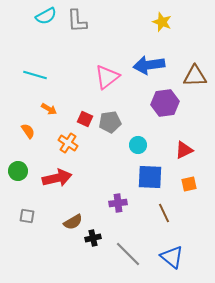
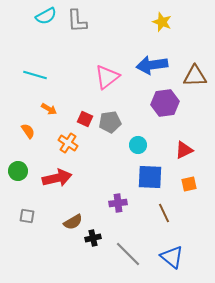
blue arrow: moved 3 px right
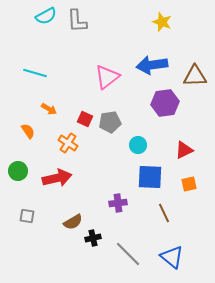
cyan line: moved 2 px up
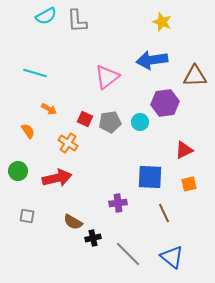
blue arrow: moved 5 px up
cyan circle: moved 2 px right, 23 px up
brown semicircle: rotated 60 degrees clockwise
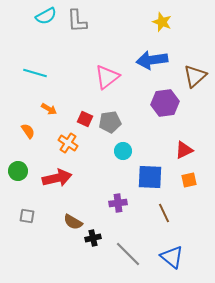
brown triangle: rotated 40 degrees counterclockwise
cyan circle: moved 17 px left, 29 px down
orange square: moved 4 px up
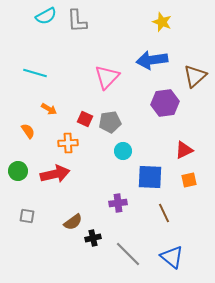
pink triangle: rotated 8 degrees counterclockwise
orange cross: rotated 36 degrees counterclockwise
red arrow: moved 2 px left, 4 px up
brown semicircle: rotated 66 degrees counterclockwise
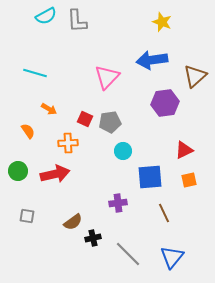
blue square: rotated 8 degrees counterclockwise
blue triangle: rotated 30 degrees clockwise
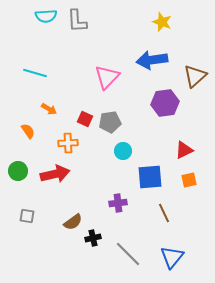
cyan semicircle: rotated 25 degrees clockwise
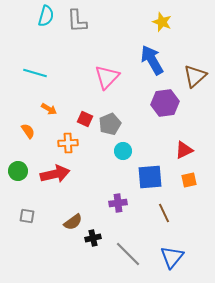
cyan semicircle: rotated 70 degrees counterclockwise
blue arrow: rotated 68 degrees clockwise
gray pentagon: moved 2 px down; rotated 15 degrees counterclockwise
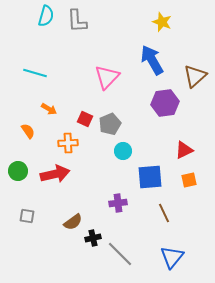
gray line: moved 8 px left
